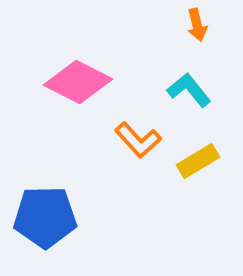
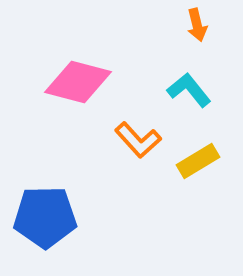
pink diamond: rotated 12 degrees counterclockwise
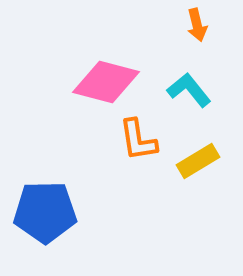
pink diamond: moved 28 px right
orange L-shape: rotated 33 degrees clockwise
blue pentagon: moved 5 px up
